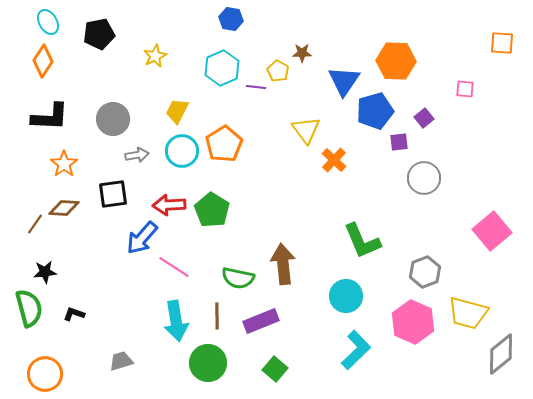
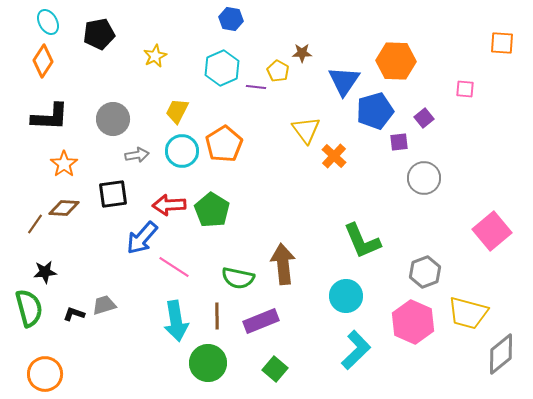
orange cross at (334, 160): moved 4 px up
gray trapezoid at (121, 361): moved 17 px left, 56 px up
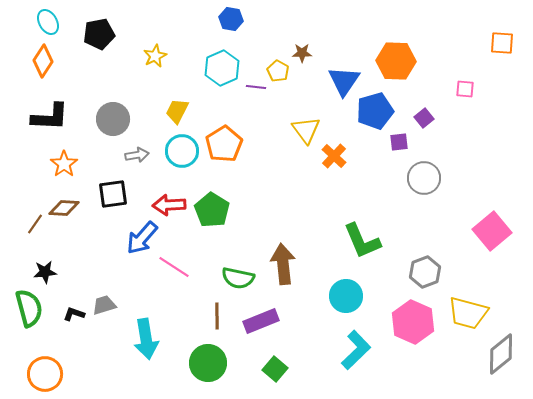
cyan arrow at (176, 321): moved 30 px left, 18 px down
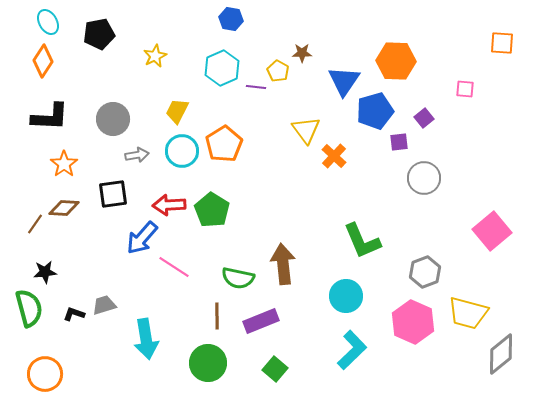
cyan L-shape at (356, 350): moved 4 px left
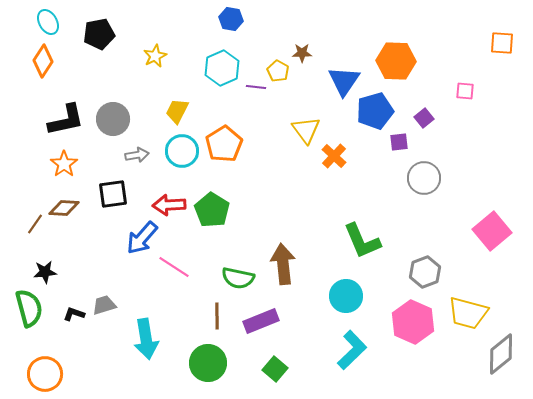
pink square at (465, 89): moved 2 px down
black L-shape at (50, 117): moved 16 px right, 3 px down; rotated 15 degrees counterclockwise
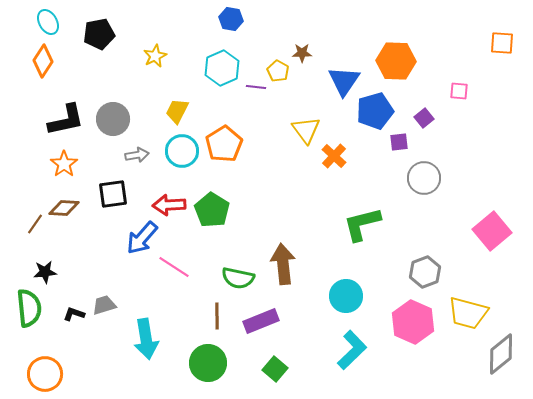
pink square at (465, 91): moved 6 px left
green L-shape at (362, 241): moved 17 px up; rotated 99 degrees clockwise
green semicircle at (29, 308): rotated 9 degrees clockwise
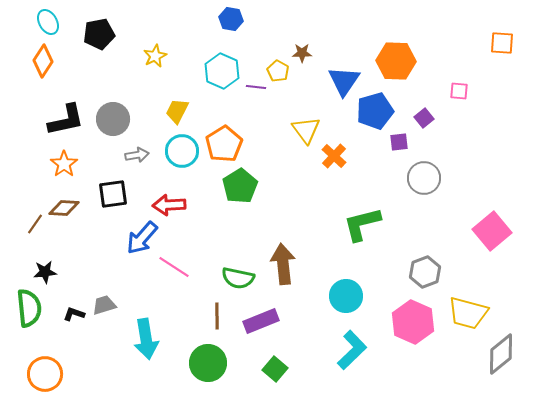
cyan hexagon at (222, 68): moved 3 px down; rotated 12 degrees counterclockwise
green pentagon at (212, 210): moved 28 px right, 24 px up; rotated 8 degrees clockwise
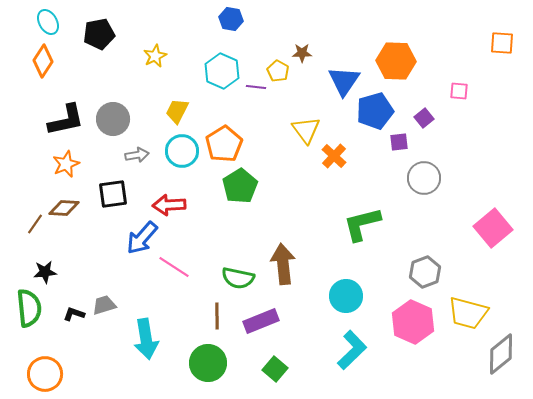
orange star at (64, 164): moved 2 px right; rotated 12 degrees clockwise
pink square at (492, 231): moved 1 px right, 3 px up
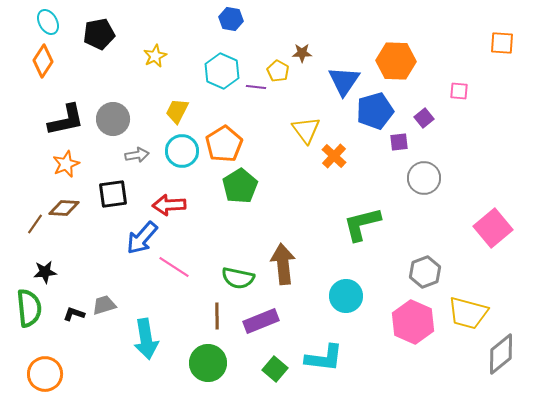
cyan L-shape at (352, 350): moved 28 px left, 8 px down; rotated 51 degrees clockwise
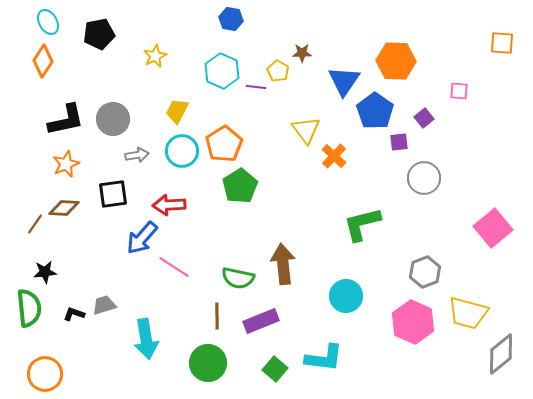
blue pentagon at (375, 111): rotated 21 degrees counterclockwise
